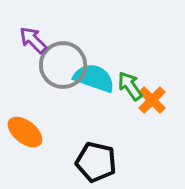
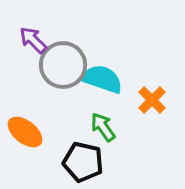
cyan semicircle: moved 8 px right, 1 px down
green arrow: moved 27 px left, 41 px down
black pentagon: moved 13 px left
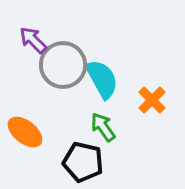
cyan semicircle: rotated 42 degrees clockwise
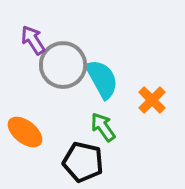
purple arrow: rotated 12 degrees clockwise
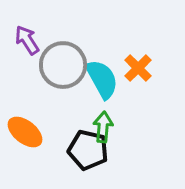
purple arrow: moved 6 px left
orange cross: moved 14 px left, 32 px up
green arrow: rotated 40 degrees clockwise
black pentagon: moved 5 px right, 12 px up
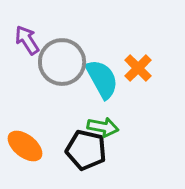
gray circle: moved 1 px left, 3 px up
green arrow: rotated 96 degrees clockwise
orange ellipse: moved 14 px down
black pentagon: moved 2 px left
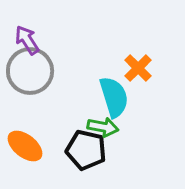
gray circle: moved 32 px left, 9 px down
cyan semicircle: moved 12 px right, 18 px down; rotated 12 degrees clockwise
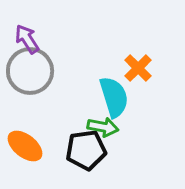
purple arrow: moved 1 px up
black pentagon: rotated 21 degrees counterclockwise
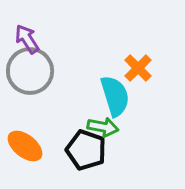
cyan semicircle: moved 1 px right, 1 px up
black pentagon: rotated 27 degrees clockwise
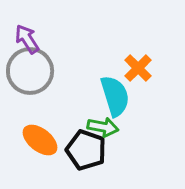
orange ellipse: moved 15 px right, 6 px up
